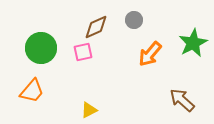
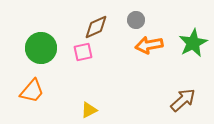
gray circle: moved 2 px right
orange arrow: moved 1 px left, 9 px up; rotated 40 degrees clockwise
brown arrow: moved 1 px right; rotated 96 degrees clockwise
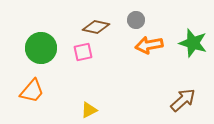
brown diamond: rotated 36 degrees clockwise
green star: rotated 28 degrees counterclockwise
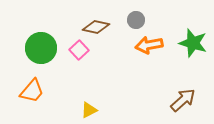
pink square: moved 4 px left, 2 px up; rotated 30 degrees counterclockwise
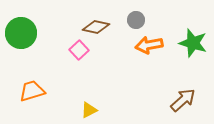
green circle: moved 20 px left, 15 px up
orange trapezoid: rotated 148 degrees counterclockwise
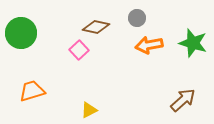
gray circle: moved 1 px right, 2 px up
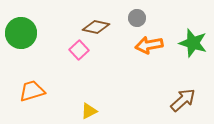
yellow triangle: moved 1 px down
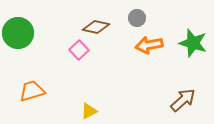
green circle: moved 3 px left
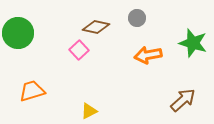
orange arrow: moved 1 px left, 10 px down
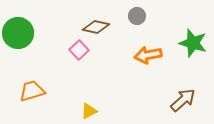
gray circle: moved 2 px up
